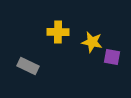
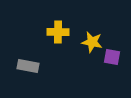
gray rectangle: rotated 15 degrees counterclockwise
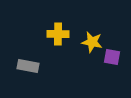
yellow cross: moved 2 px down
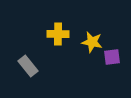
purple square: rotated 18 degrees counterclockwise
gray rectangle: rotated 40 degrees clockwise
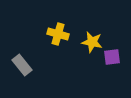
yellow cross: rotated 15 degrees clockwise
gray rectangle: moved 6 px left, 1 px up
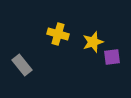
yellow star: moved 1 px right; rotated 30 degrees counterclockwise
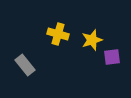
yellow star: moved 1 px left, 2 px up
gray rectangle: moved 3 px right
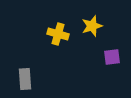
yellow star: moved 14 px up
gray rectangle: moved 14 px down; rotated 35 degrees clockwise
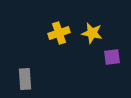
yellow star: moved 7 px down; rotated 30 degrees clockwise
yellow cross: moved 1 px right, 1 px up; rotated 35 degrees counterclockwise
